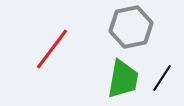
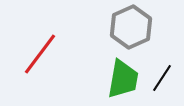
gray hexagon: rotated 12 degrees counterclockwise
red line: moved 12 px left, 5 px down
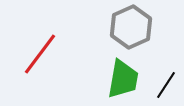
black line: moved 4 px right, 7 px down
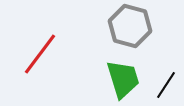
gray hexagon: moved 1 px left, 1 px up; rotated 21 degrees counterclockwise
green trapezoid: rotated 27 degrees counterclockwise
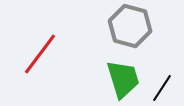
black line: moved 4 px left, 3 px down
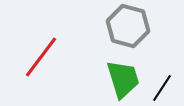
gray hexagon: moved 2 px left
red line: moved 1 px right, 3 px down
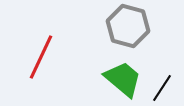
red line: rotated 12 degrees counterclockwise
green trapezoid: rotated 33 degrees counterclockwise
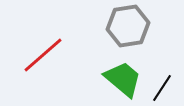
gray hexagon: rotated 24 degrees counterclockwise
red line: moved 2 px right, 2 px up; rotated 24 degrees clockwise
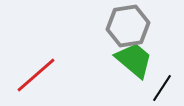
red line: moved 7 px left, 20 px down
green trapezoid: moved 11 px right, 19 px up
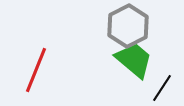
gray hexagon: rotated 18 degrees counterclockwise
red line: moved 5 px up; rotated 27 degrees counterclockwise
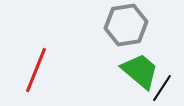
gray hexagon: moved 2 px left, 1 px up; rotated 18 degrees clockwise
green trapezoid: moved 6 px right, 11 px down
